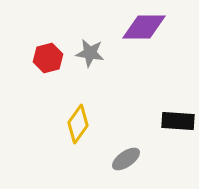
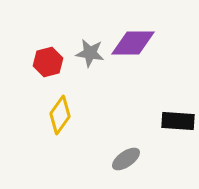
purple diamond: moved 11 px left, 16 px down
red hexagon: moved 4 px down
yellow diamond: moved 18 px left, 9 px up
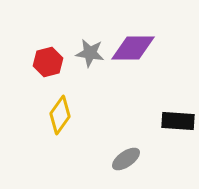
purple diamond: moved 5 px down
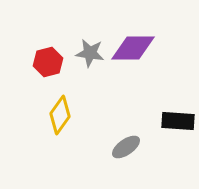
gray ellipse: moved 12 px up
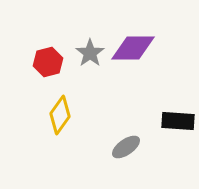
gray star: rotated 28 degrees clockwise
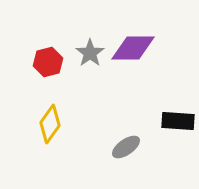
yellow diamond: moved 10 px left, 9 px down
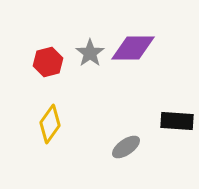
black rectangle: moved 1 px left
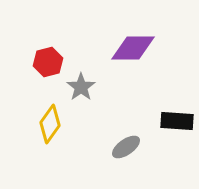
gray star: moved 9 px left, 34 px down
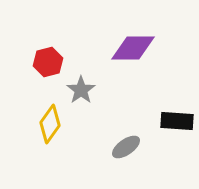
gray star: moved 3 px down
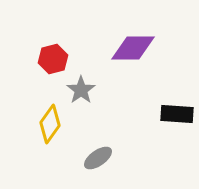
red hexagon: moved 5 px right, 3 px up
black rectangle: moved 7 px up
gray ellipse: moved 28 px left, 11 px down
